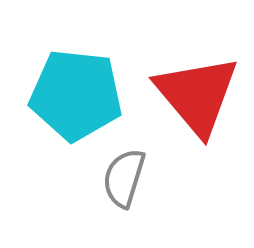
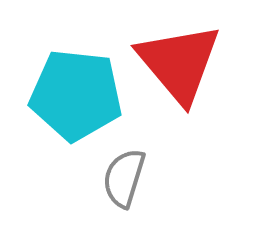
red triangle: moved 18 px left, 32 px up
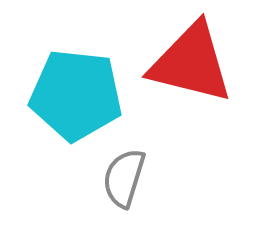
red triangle: moved 12 px right; rotated 36 degrees counterclockwise
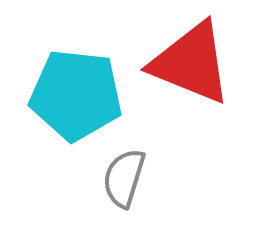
red triangle: rotated 8 degrees clockwise
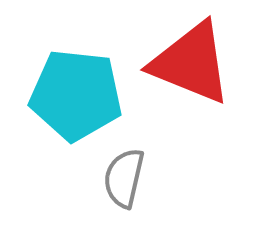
gray semicircle: rotated 4 degrees counterclockwise
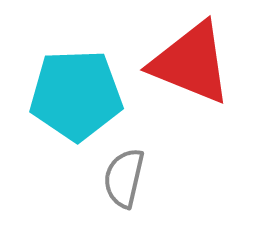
cyan pentagon: rotated 8 degrees counterclockwise
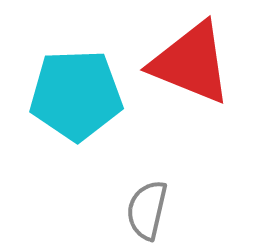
gray semicircle: moved 23 px right, 32 px down
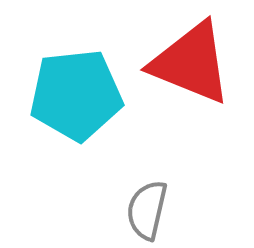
cyan pentagon: rotated 4 degrees counterclockwise
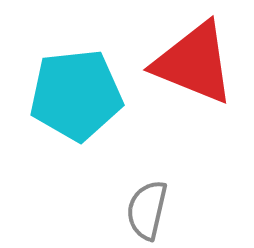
red triangle: moved 3 px right
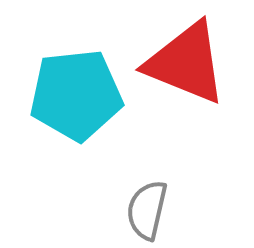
red triangle: moved 8 px left
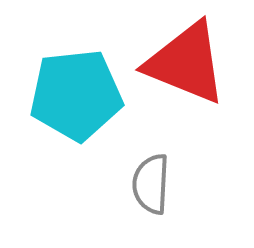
gray semicircle: moved 4 px right, 26 px up; rotated 10 degrees counterclockwise
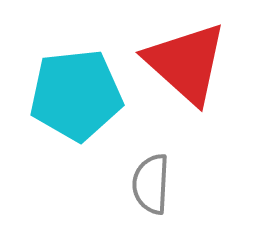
red triangle: rotated 20 degrees clockwise
